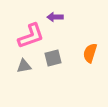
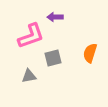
gray triangle: moved 5 px right, 10 px down
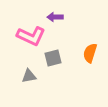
pink L-shape: rotated 44 degrees clockwise
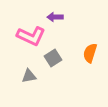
gray square: rotated 18 degrees counterclockwise
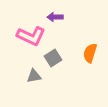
gray triangle: moved 5 px right
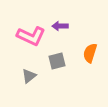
purple arrow: moved 5 px right, 9 px down
gray square: moved 4 px right, 3 px down; rotated 18 degrees clockwise
gray triangle: moved 5 px left; rotated 28 degrees counterclockwise
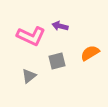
purple arrow: rotated 14 degrees clockwise
orange semicircle: rotated 42 degrees clockwise
